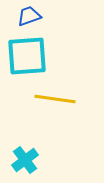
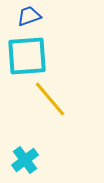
yellow line: moved 5 px left; rotated 42 degrees clockwise
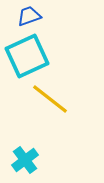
cyan square: rotated 21 degrees counterclockwise
yellow line: rotated 12 degrees counterclockwise
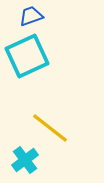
blue trapezoid: moved 2 px right
yellow line: moved 29 px down
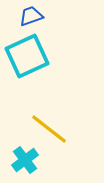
yellow line: moved 1 px left, 1 px down
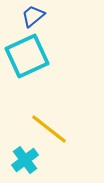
blue trapezoid: moved 2 px right; rotated 20 degrees counterclockwise
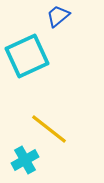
blue trapezoid: moved 25 px right
cyan cross: rotated 8 degrees clockwise
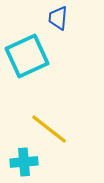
blue trapezoid: moved 2 px down; rotated 45 degrees counterclockwise
cyan cross: moved 1 px left, 2 px down; rotated 24 degrees clockwise
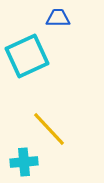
blue trapezoid: rotated 85 degrees clockwise
yellow line: rotated 9 degrees clockwise
